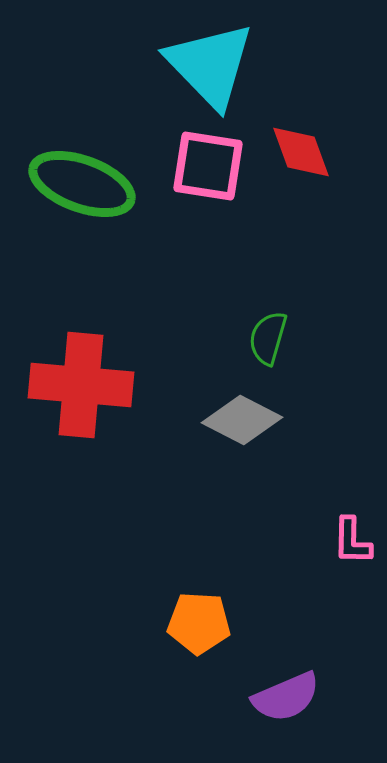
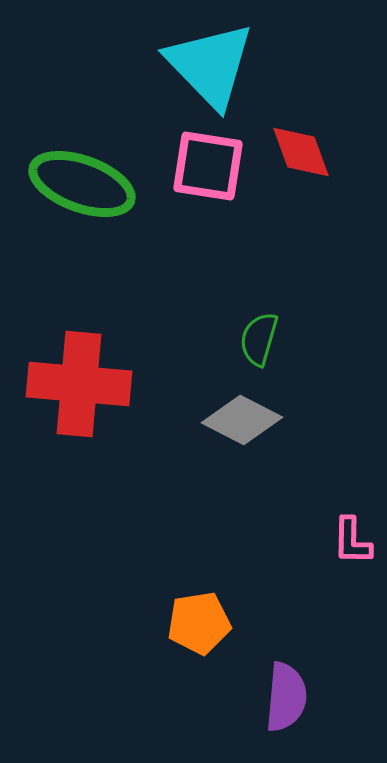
green semicircle: moved 9 px left, 1 px down
red cross: moved 2 px left, 1 px up
orange pentagon: rotated 12 degrees counterclockwise
purple semicircle: rotated 62 degrees counterclockwise
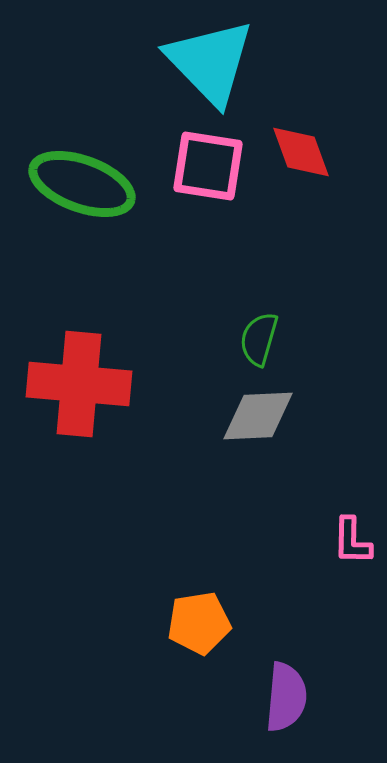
cyan triangle: moved 3 px up
gray diamond: moved 16 px right, 4 px up; rotated 30 degrees counterclockwise
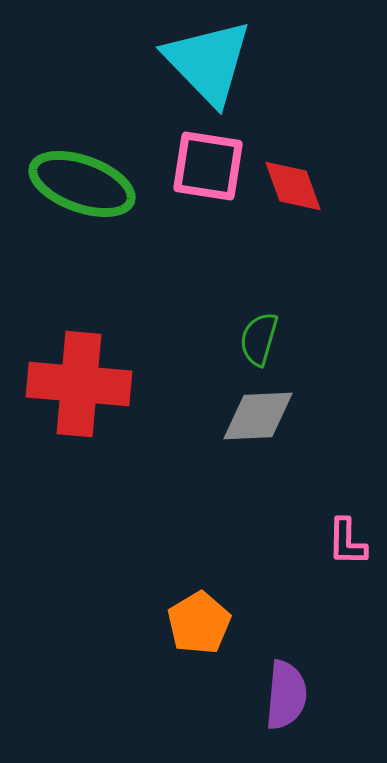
cyan triangle: moved 2 px left
red diamond: moved 8 px left, 34 px down
pink L-shape: moved 5 px left, 1 px down
orange pentagon: rotated 22 degrees counterclockwise
purple semicircle: moved 2 px up
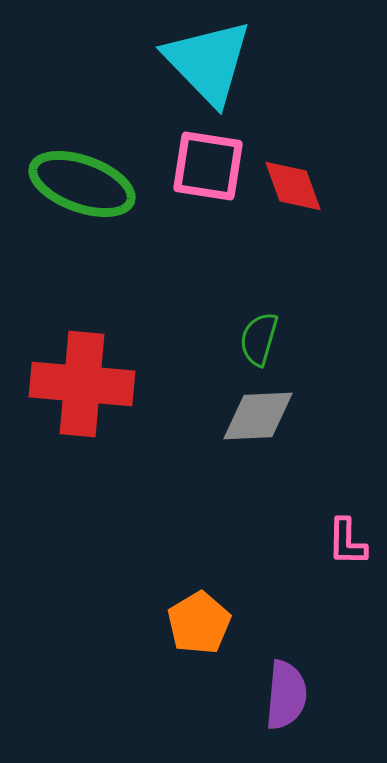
red cross: moved 3 px right
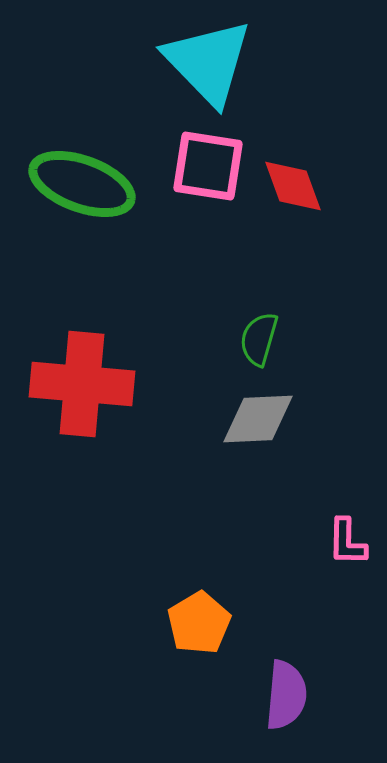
gray diamond: moved 3 px down
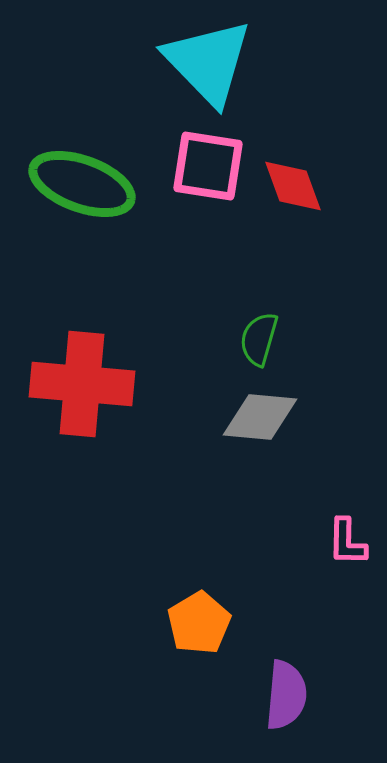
gray diamond: moved 2 px right, 2 px up; rotated 8 degrees clockwise
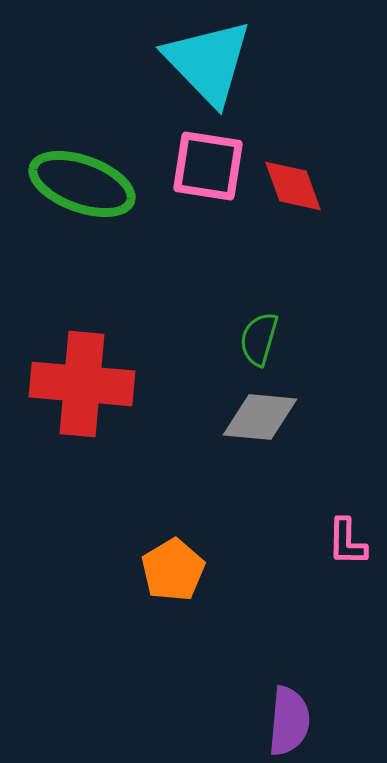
orange pentagon: moved 26 px left, 53 px up
purple semicircle: moved 3 px right, 26 px down
